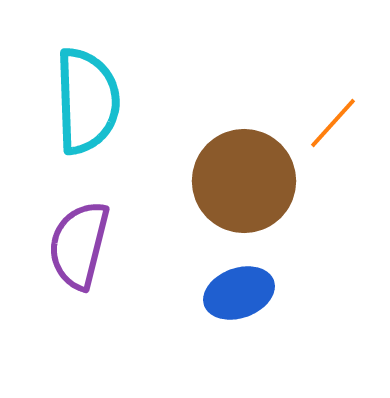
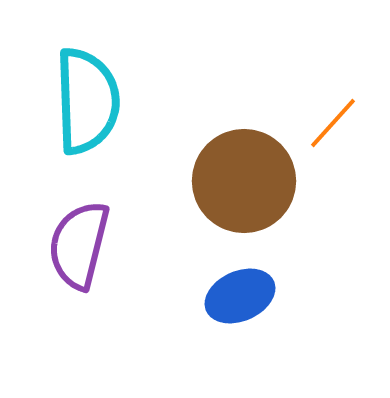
blue ellipse: moved 1 px right, 3 px down; rotated 4 degrees counterclockwise
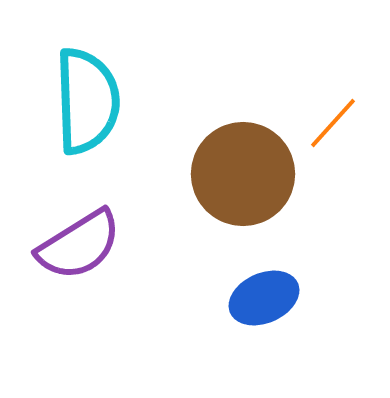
brown circle: moved 1 px left, 7 px up
purple semicircle: rotated 136 degrees counterclockwise
blue ellipse: moved 24 px right, 2 px down
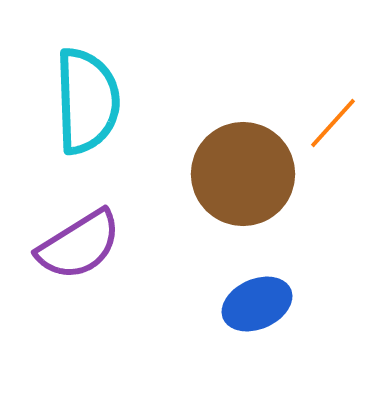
blue ellipse: moved 7 px left, 6 px down
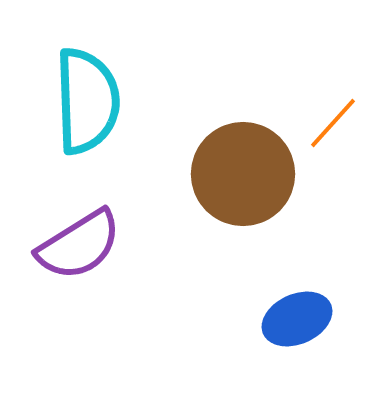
blue ellipse: moved 40 px right, 15 px down
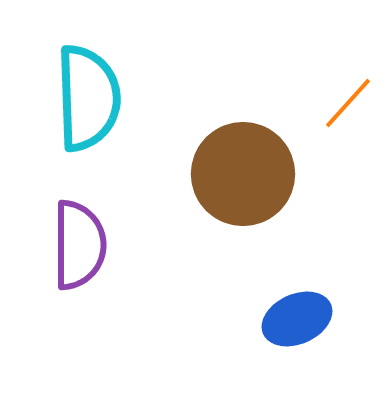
cyan semicircle: moved 1 px right, 3 px up
orange line: moved 15 px right, 20 px up
purple semicircle: rotated 58 degrees counterclockwise
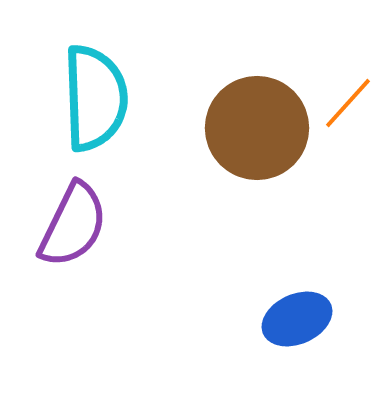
cyan semicircle: moved 7 px right
brown circle: moved 14 px right, 46 px up
purple semicircle: moved 6 px left, 20 px up; rotated 26 degrees clockwise
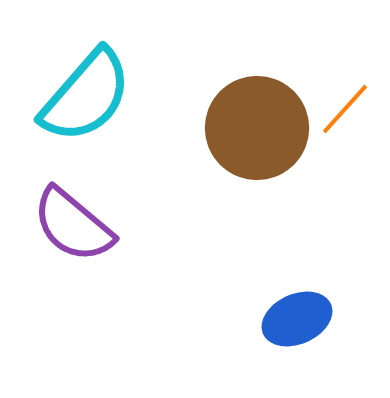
cyan semicircle: moved 9 px left, 2 px up; rotated 43 degrees clockwise
orange line: moved 3 px left, 6 px down
purple semicircle: rotated 104 degrees clockwise
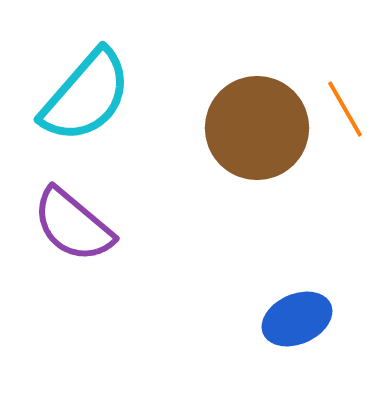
orange line: rotated 72 degrees counterclockwise
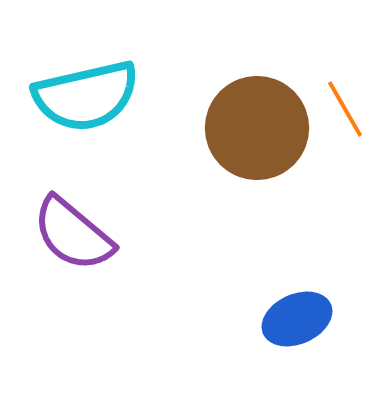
cyan semicircle: rotated 36 degrees clockwise
purple semicircle: moved 9 px down
